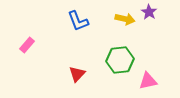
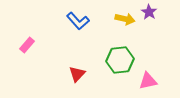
blue L-shape: rotated 20 degrees counterclockwise
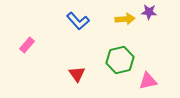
purple star: rotated 28 degrees counterclockwise
yellow arrow: rotated 18 degrees counterclockwise
green hexagon: rotated 8 degrees counterclockwise
red triangle: rotated 18 degrees counterclockwise
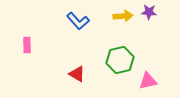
yellow arrow: moved 2 px left, 3 px up
pink rectangle: rotated 42 degrees counterclockwise
red triangle: rotated 24 degrees counterclockwise
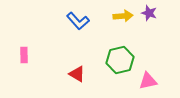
purple star: moved 1 px down; rotated 14 degrees clockwise
pink rectangle: moved 3 px left, 10 px down
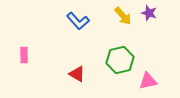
yellow arrow: rotated 54 degrees clockwise
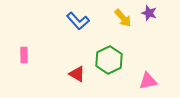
yellow arrow: moved 2 px down
green hexagon: moved 11 px left; rotated 12 degrees counterclockwise
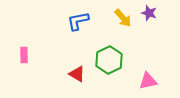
blue L-shape: rotated 120 degrees clockwise
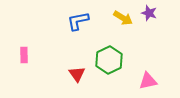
yellow arrow: rotated 18 degrees counterclockwise
red triangle: rotated 24 degrees clockwise
